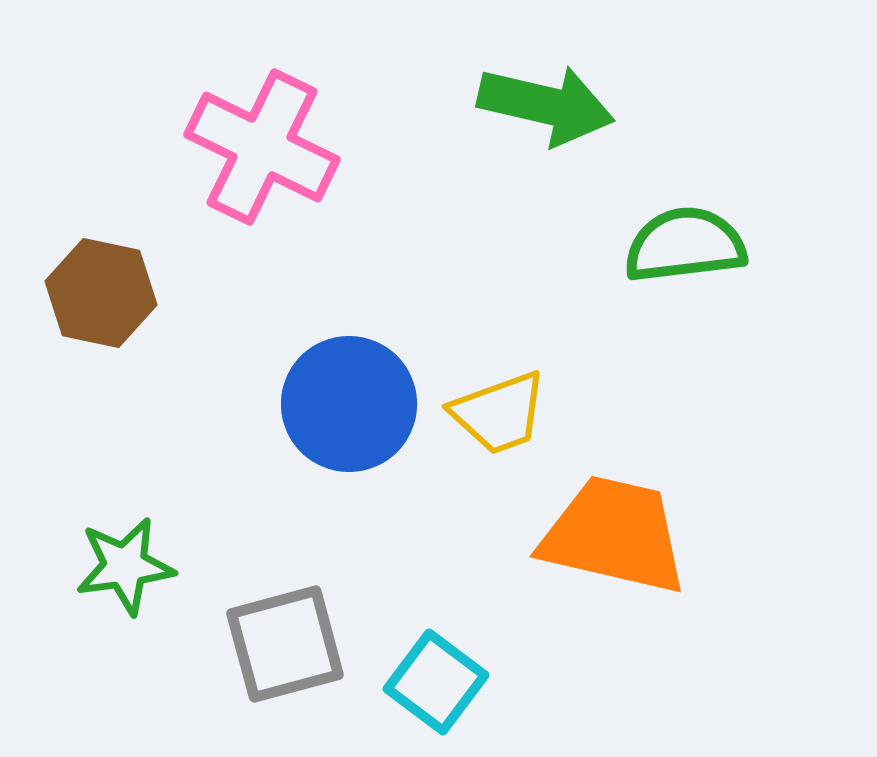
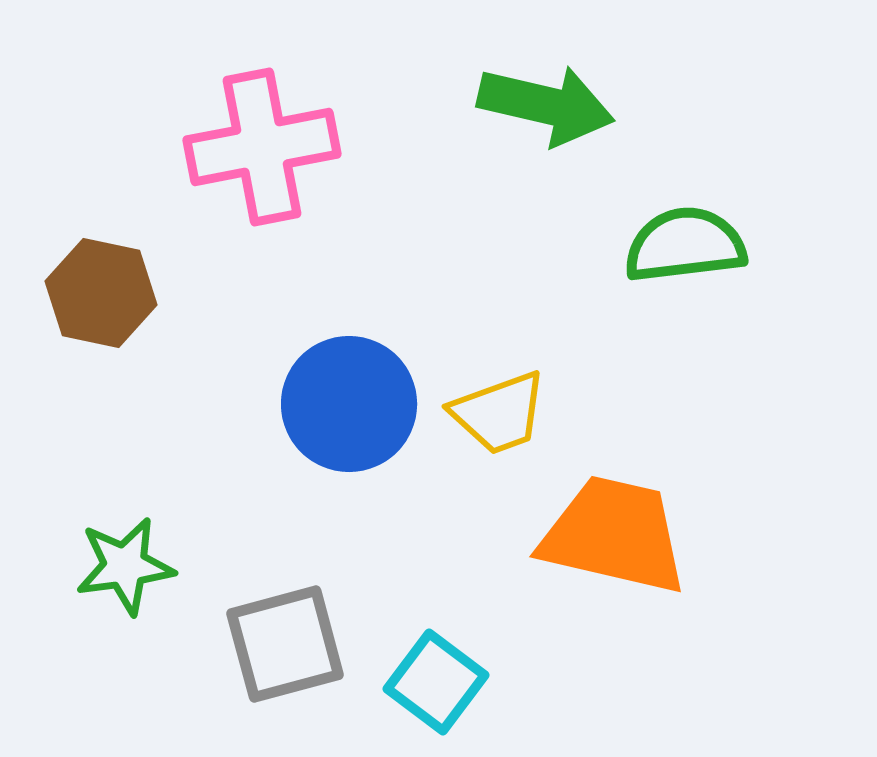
pink cross: rotated 37 degrees counterclockwise
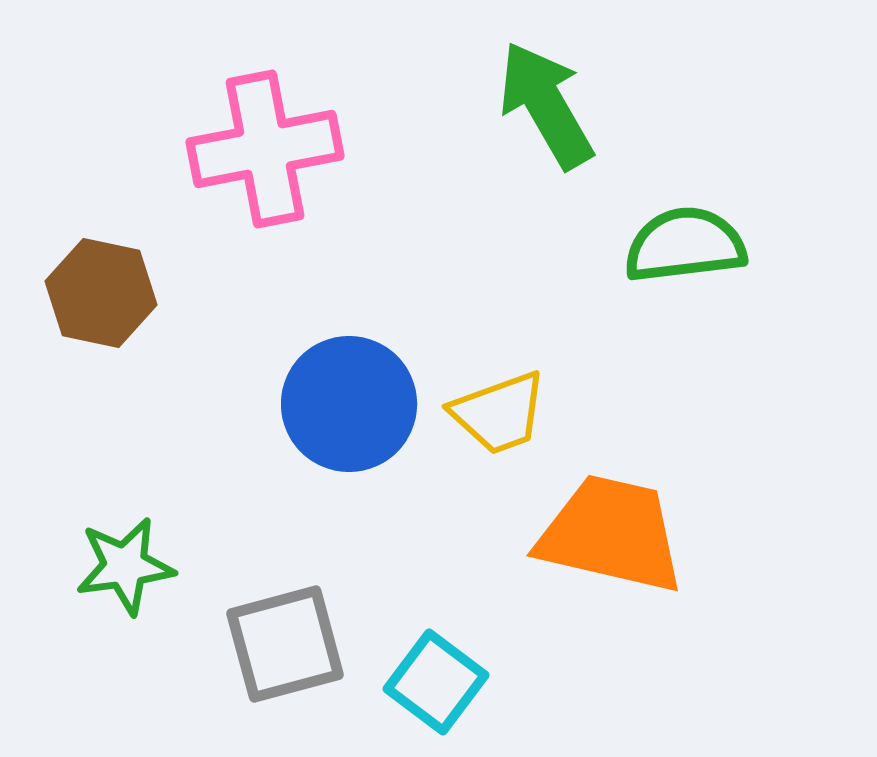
green arrow: rotated 133 degrees counterclockwise
pink cross: moved 3 px right, 2 px down
orange trapezoid: moved 3 px left, 1 px up
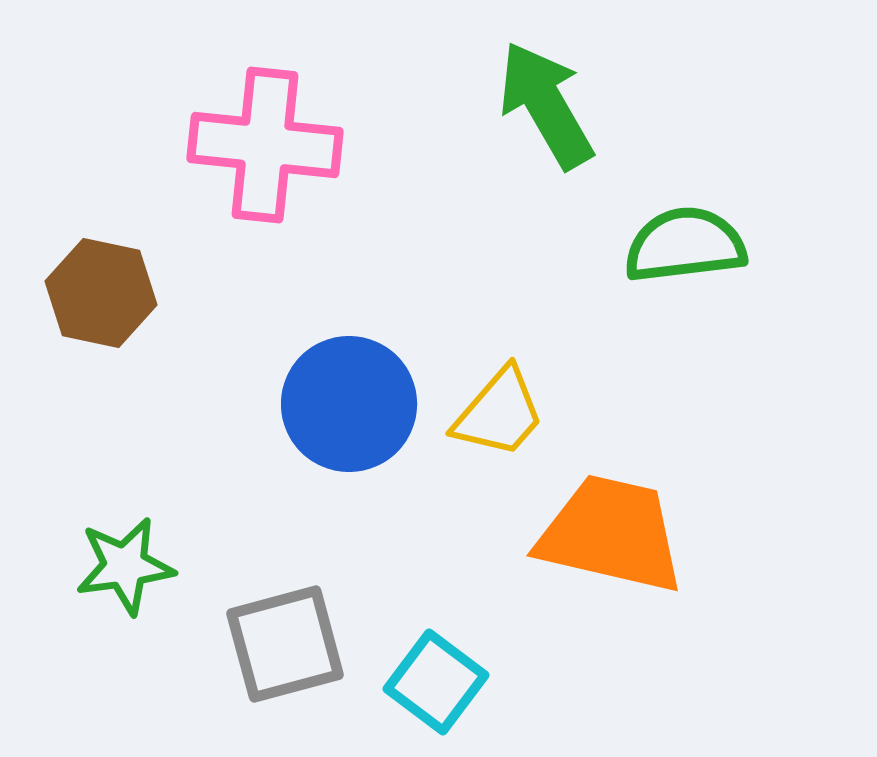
pink cross: moved 4 px up; rotated 17 degrees clockwise
yellow trapezoid: rotated 29 degrees counterclockwise
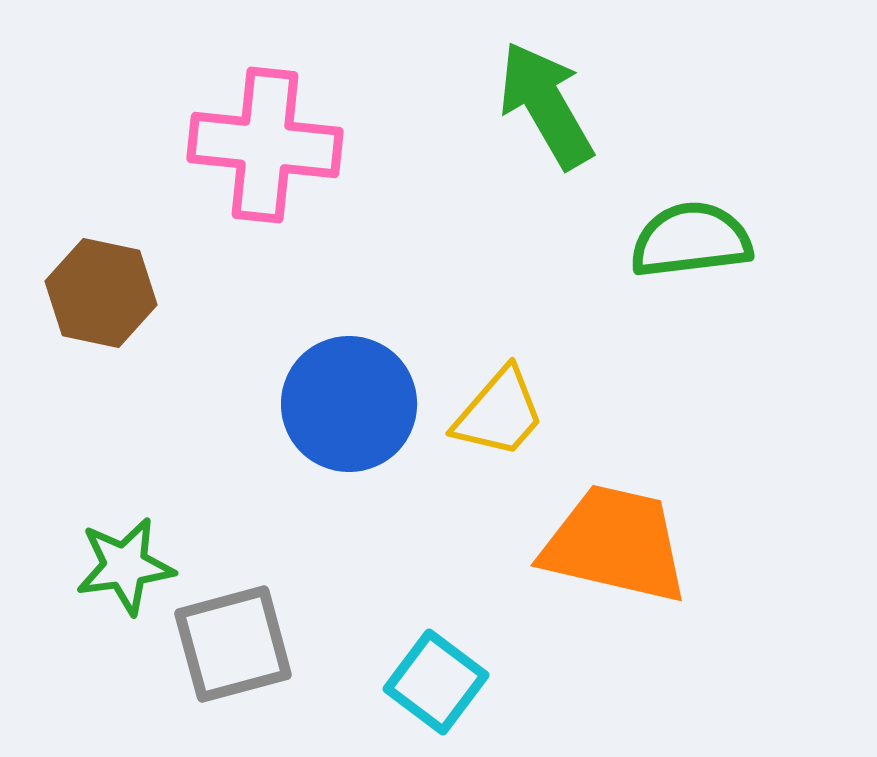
green semicircle: moved 6 px right, 5 px up
orange trapezoid: moved 4 px right, 10 px down
gray square: moved 52 px left
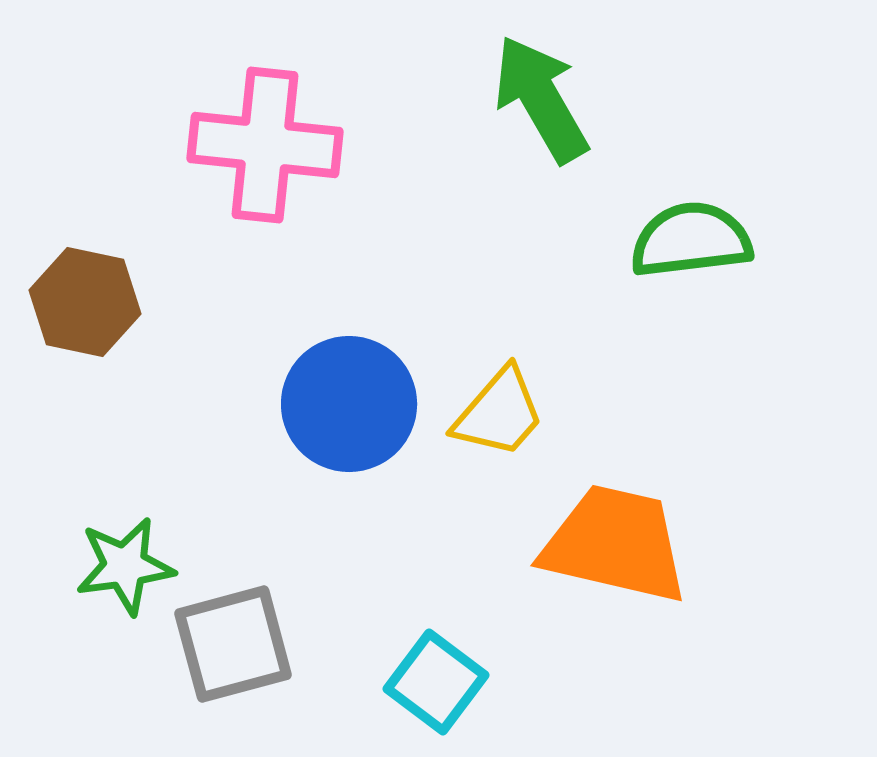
green arrow: moved 5 px left, 6 px up
brown hexagon: moved 16 px left, 9 px down
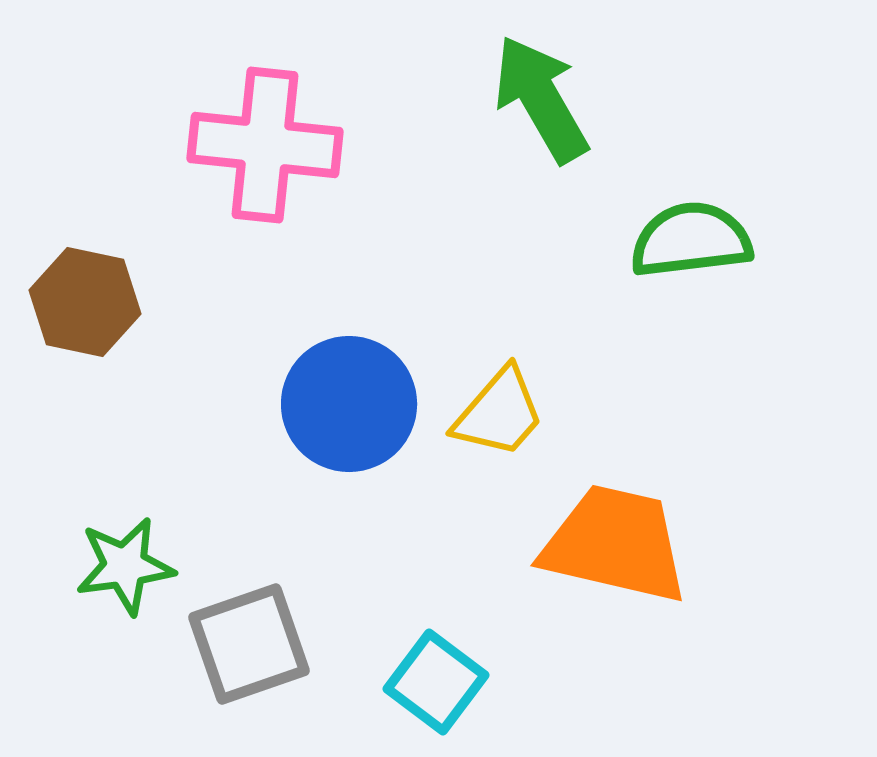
gray square: moved 16 px right; rotated 4 degrees counterclockwise
